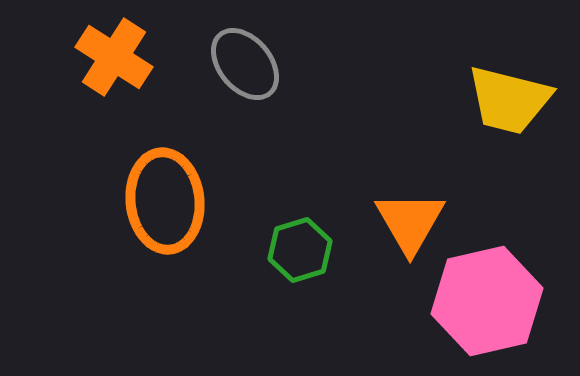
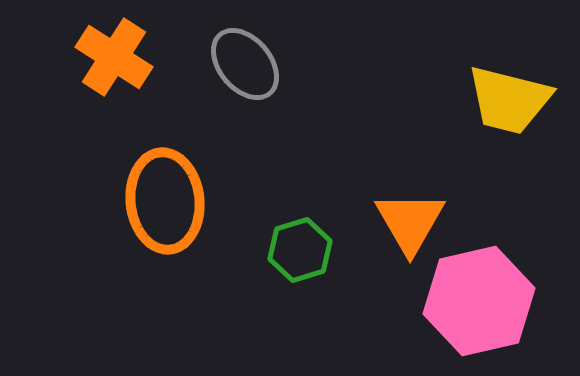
pink hexagon: moved 8 px left
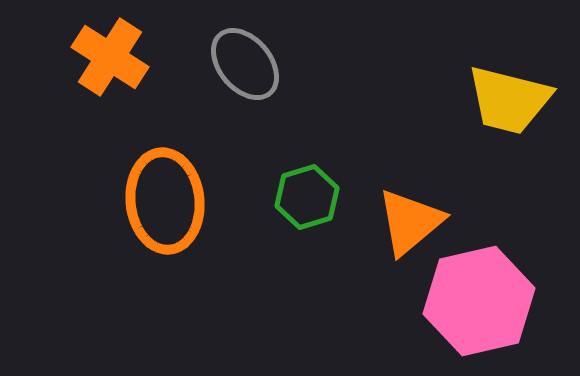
orange cross: moved 4 px left
orange triangle: rotated 20 degrees clockwise
green hexagon: moved 7 px right, 53 px up
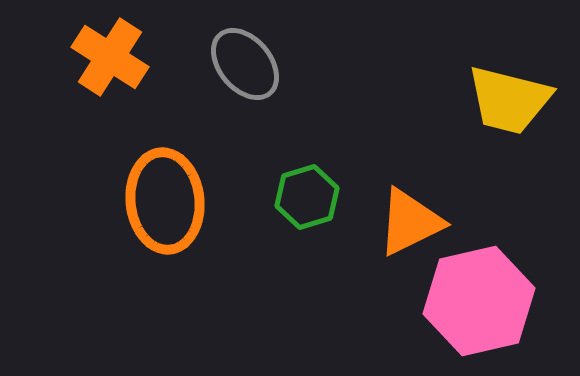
orange triangle: rotated 14 degrees clockwise
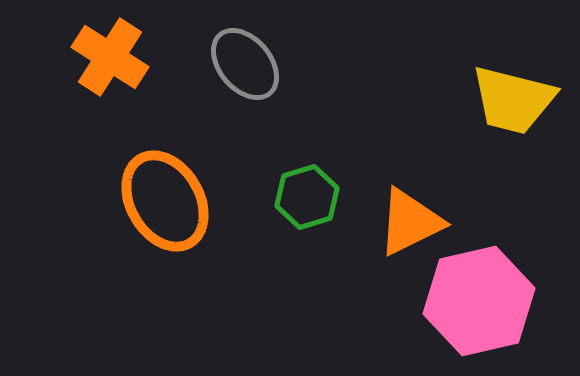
yellow trapezoid: moved 4 px right
orange ellipse: rotated 24 degrees counterclockwise
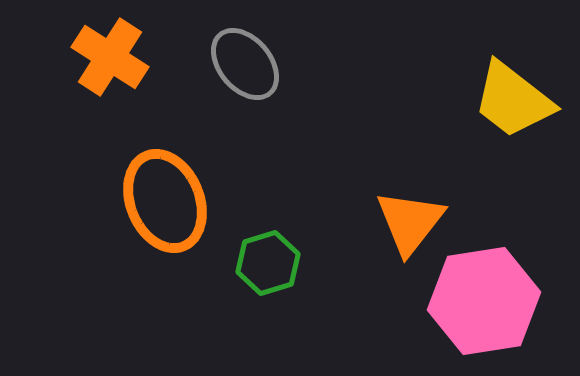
yellow trapezoid: rotated 24 degrees clockwise
green hexagon: moved 39 px left, 66 px down
orange ellipse: rotated 8 degrees clockwise
orange triangle: rotated 26 degrees counterclockwise
pink hexagon: moved 5 px right; rotated 4 degrees clockwise
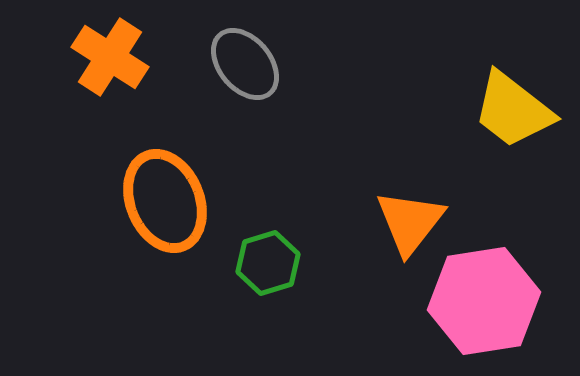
yellow trapezoid: moved 10 px down
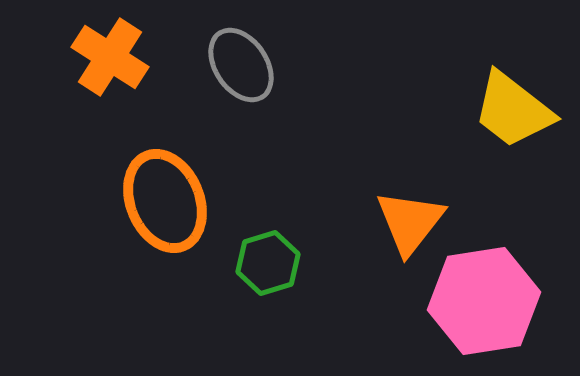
gray ellipse: moved 4 px left, 1 px down; rotated 6 degrees clockwise
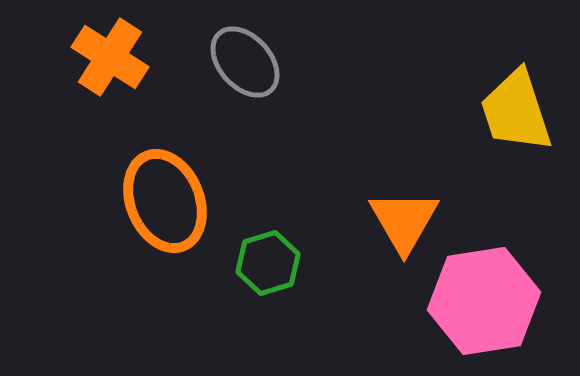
gray ellipse: moved 4 px right, 3 px up; rotated 8 degrees counterclockwise
yellow trapezoid: moved 3 px right, 1 px down; rotated 34 degrees clockwise
orange triangle: moved 6 px left, 1 px up; rotated 8 degrees counterclockwise
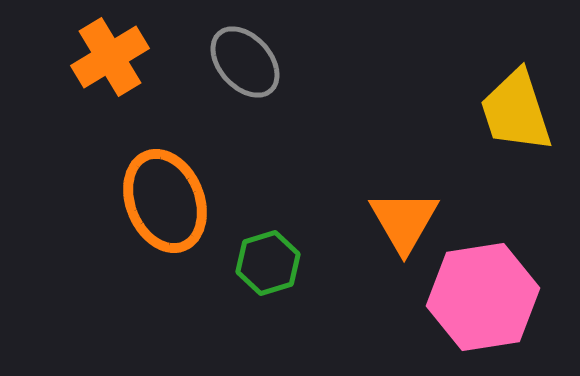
orange cross: rotated 26 degrees clockwise
pink hexagon: moved 1 px left, 4 px up
